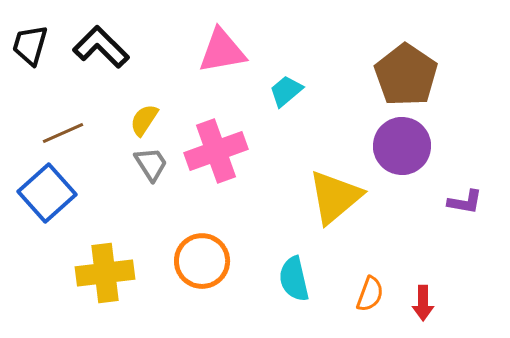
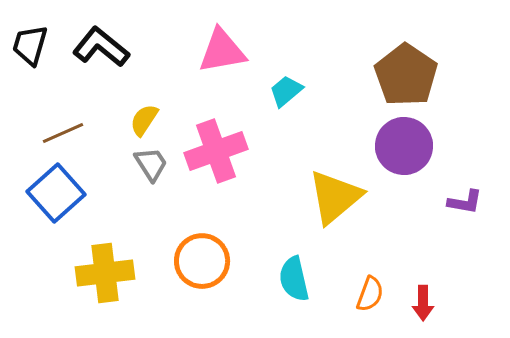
black L-shape: rotated 6 degrees counterclockwise
purple circle: moved 2 px right
blue square: moved 9 px right
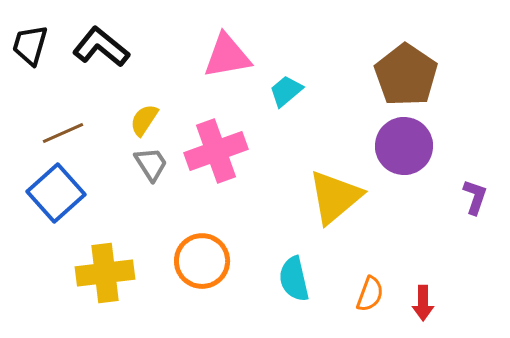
pink triangle: moved 5 px right, 5 px down
purple L-shape: moved 10 px right, 5 px up; rotated 81 degrees counterclockwise
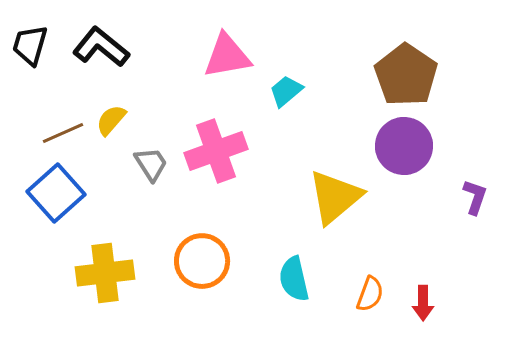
yellow semicircle: moved 33 px left; rotated 8 degrees clockwise
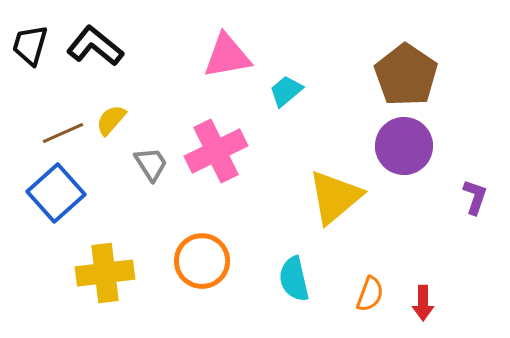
black L-shape: moved 6 px left, 1 px up
pink cross: rotated 6 degrees counterclockwise
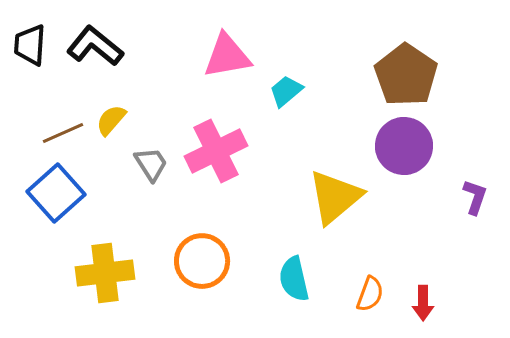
black trapezoid: rotated 12 degrees counterclockwise
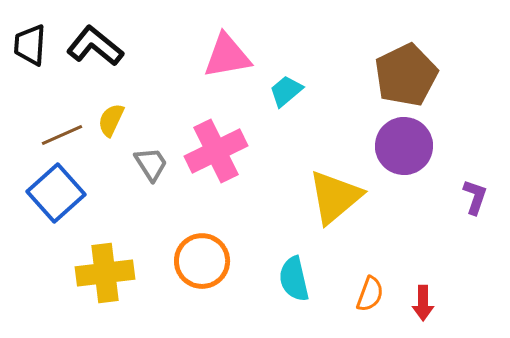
brown pentagon: rotated 12 degrees clockwise
yellow semicircle: rotated 16 degrees counterclockwise
brown line: moved 1 px left, 2 px down
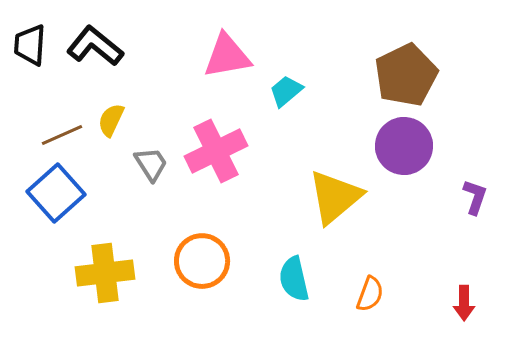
red arrow: moved 41 px right
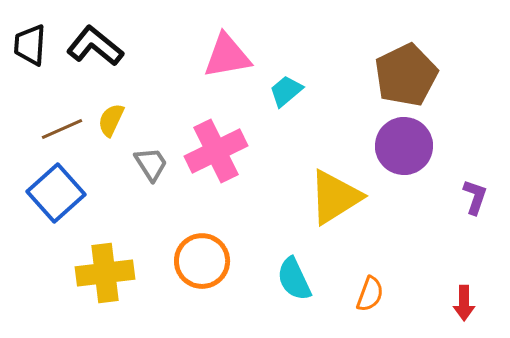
brown line: moved 6 px up
yellow triangle: rotated 8 degrees clockwise
cyan semicircle: rotated 12 degrees counterclockwise
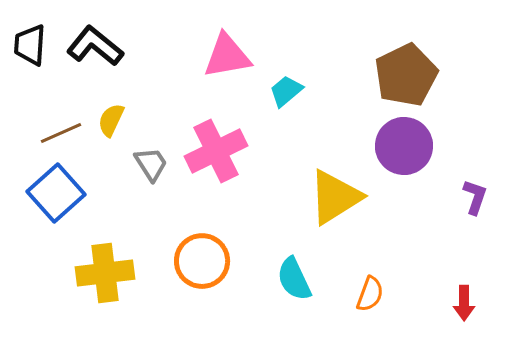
brown line: moved 1 px left, 4 px down
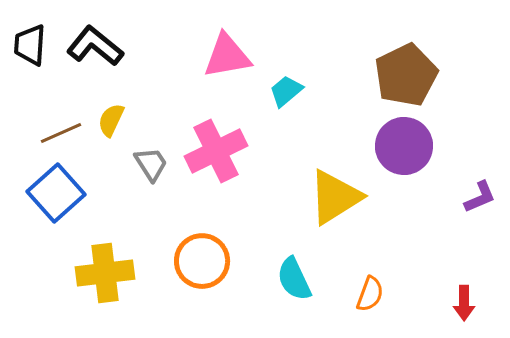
purple L-shape: moved 5 px right; rotated 48 degrees clockwise
